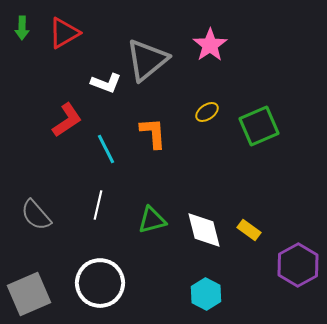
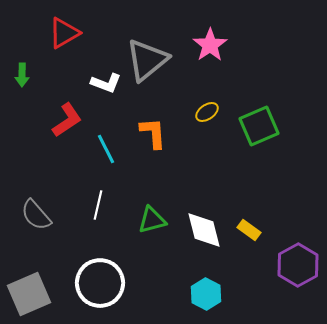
green arrow: moved 47 px down
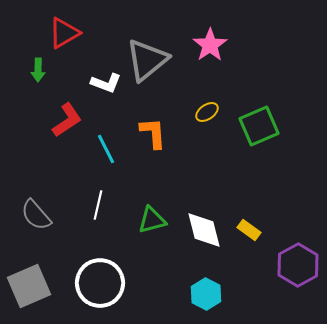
green arrow: moved 16 px right, 5 px up
gray square: moved 8 px up
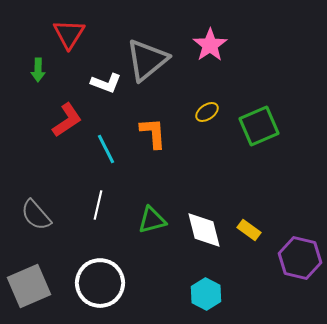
red triangle: moved 5 px right, 1 px down; rotated 28 degrees counterclockwise
purple hexagon: moved 2 px right, 7 px up; rotated 18 degrees counterclockwise
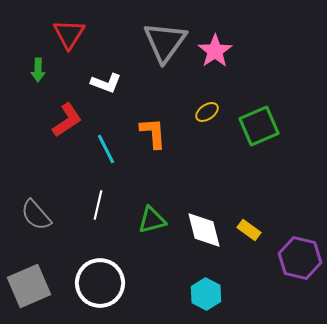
pink star: moved 5 px right, 6 px down
gray triangle: moved 18 px right, 18 px up; rotated 15 degrees counterclockwise
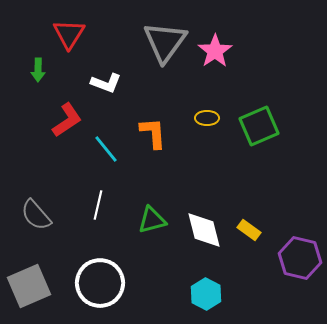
yellow ellipse: moved 6 px down; rotated 35 degrees clockwise
cyan line: rotated 12 degrees counterclockwise
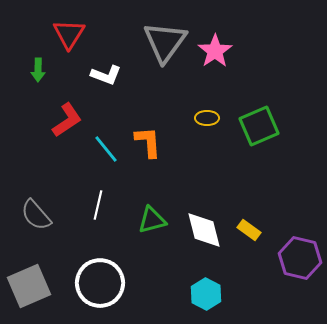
white L-shape: moved 8 px up
orange L-shape: moved 5 px left, 9 px down
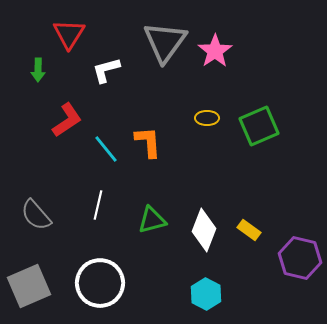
white L-shape: moved 5 px up; rotated 144 degrees clockwise
white diamond: rotated 36 degrees clockwise
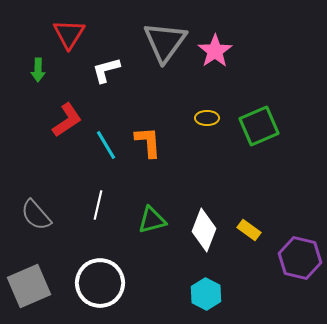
cyan line: moved 4 px up; rotated 8 degrees clockwise
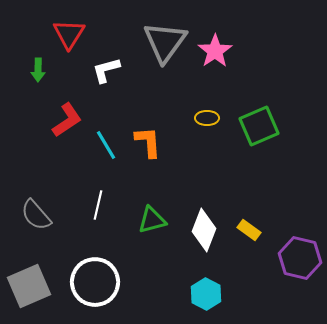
white circle: moved 5 px left, 1 px up
